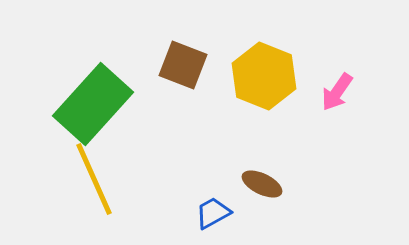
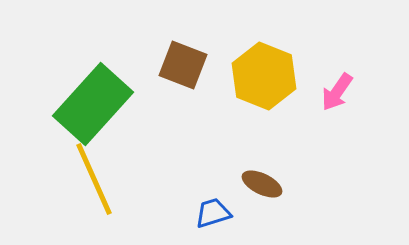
blue trapezoid: rotated 12 degrees clockwise
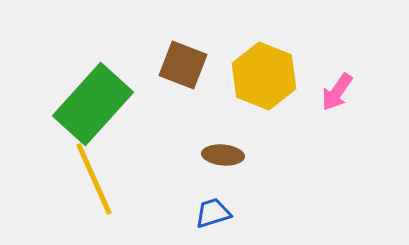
brown ellipse: moved 39 px left, 29 px up; rotated 21 degrees counterclockwise
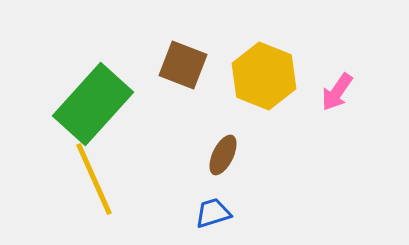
brown ellipse: rotated 69 degrees counterclockwise
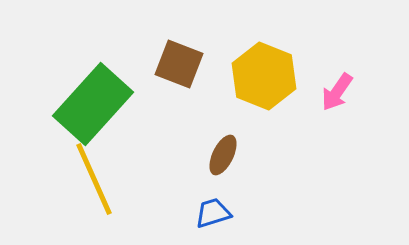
brown square: moved 4 px left, 1 px up
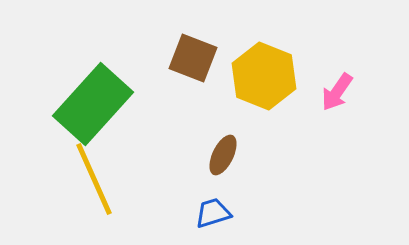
brown square: moved 14 px right, 6 px up
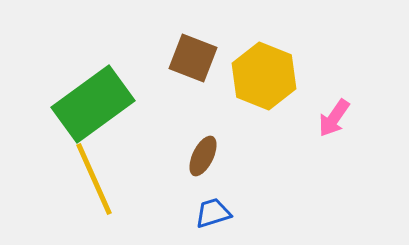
pink arrow: moved 3 px left, 26 px down
green rectangle: rotated 12 degrees clockwise
brown ellipse: moved 20 px left, 1 px down
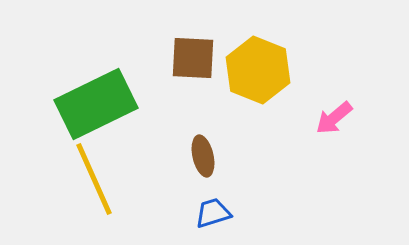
brown square: rotated 18 degrees counterclockwise
yellow hexagon: moved 6 px left, 6 px up
green rectangle: moved 3 px right; rotated 10 degrees clockwise
pink arrow: rotated 15 degrees clockwise
brown ellipse: rotated 39 degrees counterclockwise
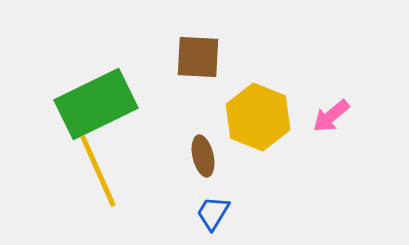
brown square: moved 5 px right, 1 px up
yellow hexagon: moved 47 px down
pink arrow: moved 3 px left, 2 px up
yellow line: moved 4 px right, 8 px up
blue trapezoid: rotated 42 degrees counterclockwise
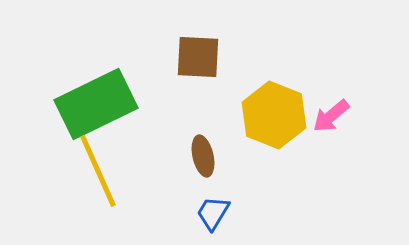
yellow hexagon: moved 16 px right, 2 px up
